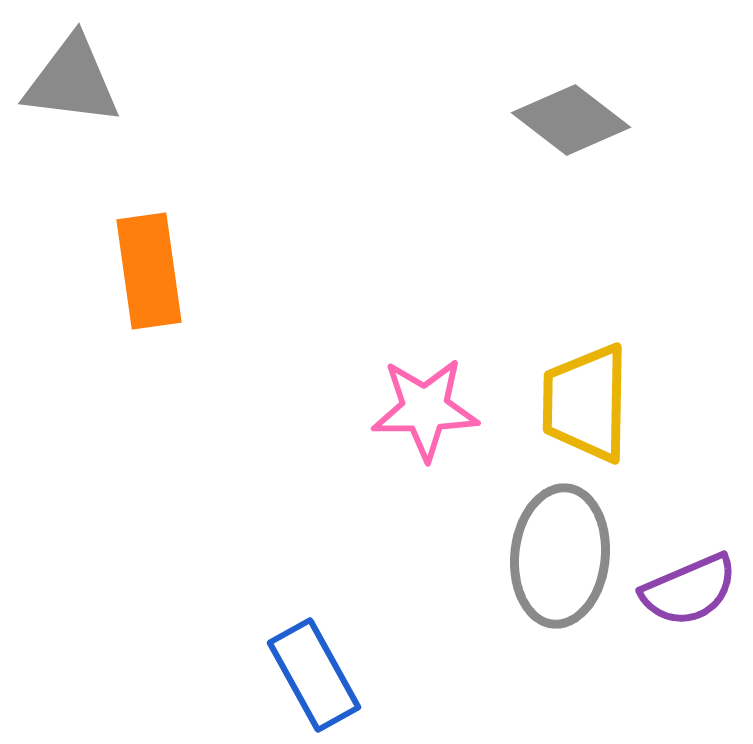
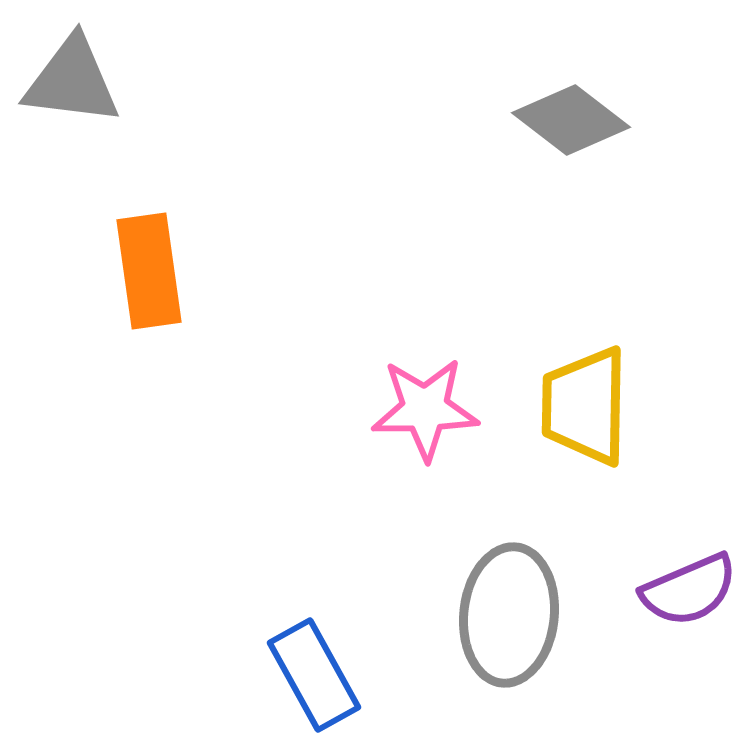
yellow trapezoid: moved 1 px left, 3 px down
gray ellipse: moved 51 px left, 59 px down
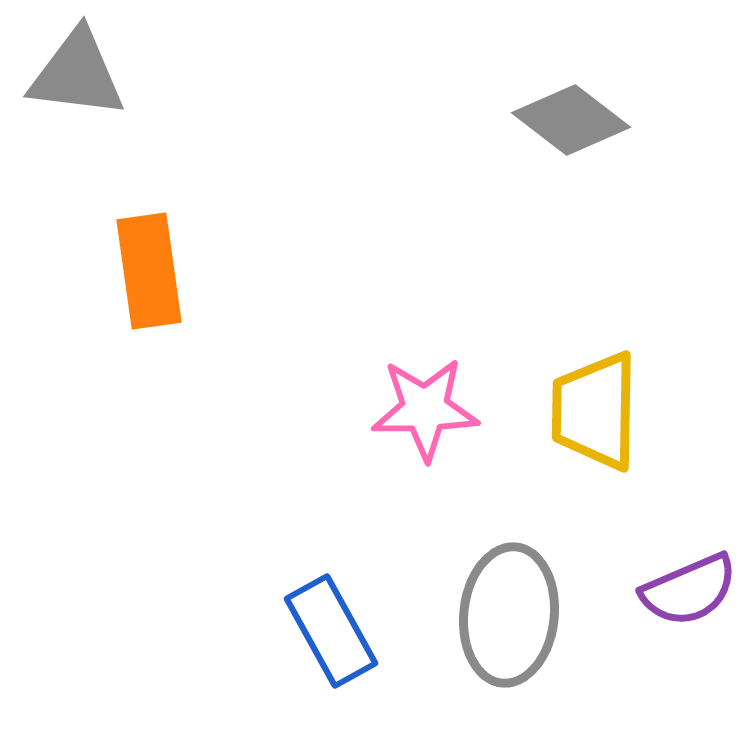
gray triangle: moved 5 px right, 7 px up
yellow trapezoid: moved 10 px right, 5 px down
blue rectangle: moved 17 px right, 44 px up
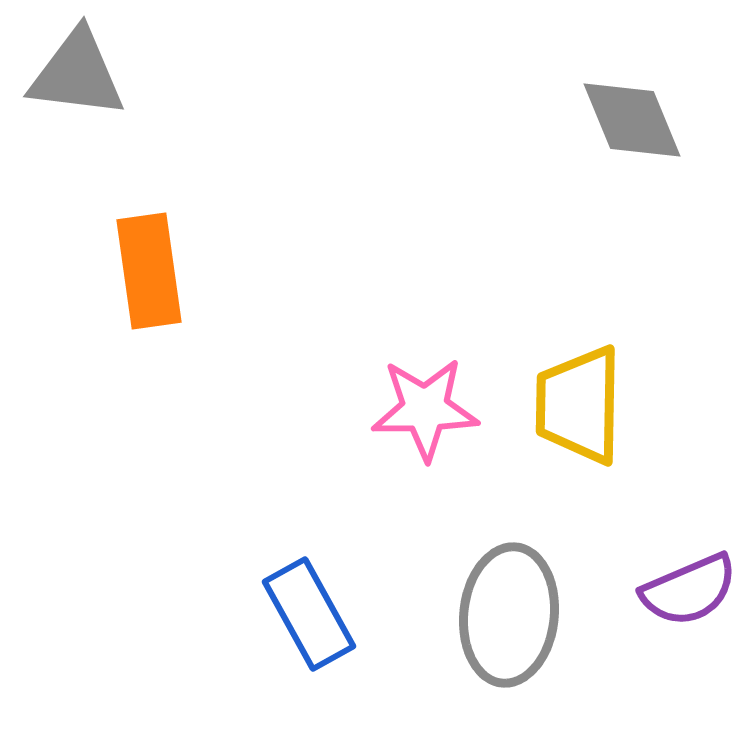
gray diamond: moved 61 px right; rotated 30 degrees clockwise
yellow trapezoid: moved 16 px left, 6 px up
blue rectangle: moved 22 px left, 17 px up
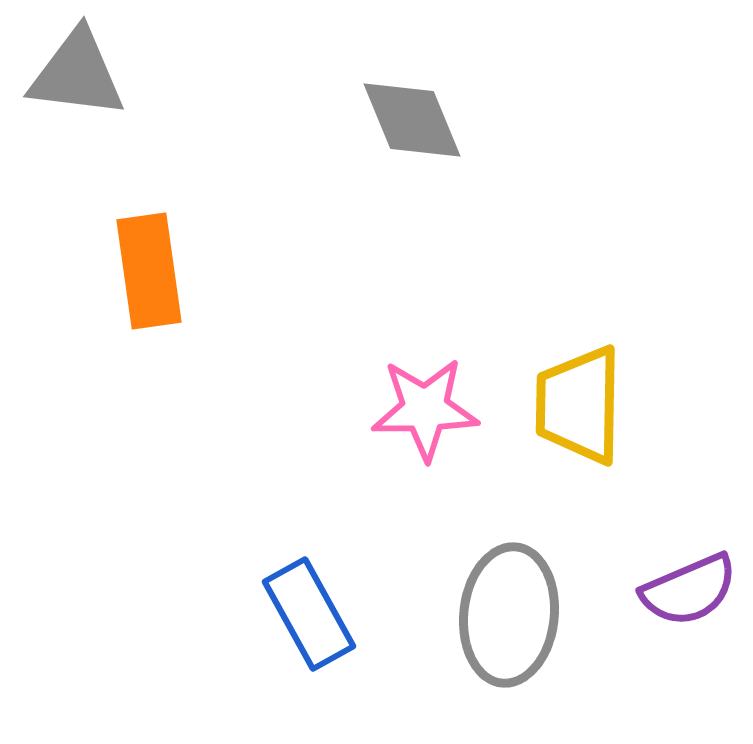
gray diamond: moved 220 px left
